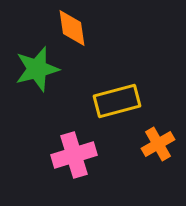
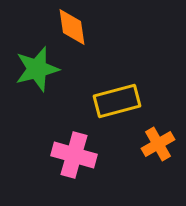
orange diamond: moved 1 px up
pink cross: rotated 33 degrees clockwise
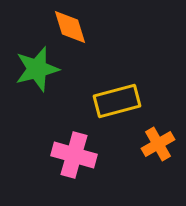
orange diamond: moved 2 px left; rotated 9 degrees counterclockwise
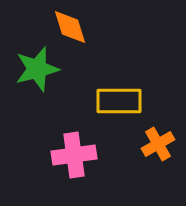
yellow rectangle: moved 2 px right; rotated 15 degrees clockwise
pink cross: rotated 24 degrees counterclockwise
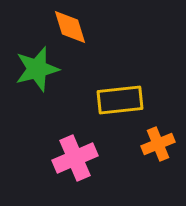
yellow rectangle: moved 1 px right, 1 px up; rotated 6 degrees counterclockwise
orange cross: rotated 8 degrees clockwise
pink cross: moved 1 px right, 3 px down; rotated 15 degrees counterclockwise
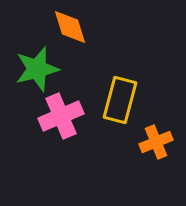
yellow rectangle: rotated 69 degrees counterclockwise
orange cross: moved 2 px left, 2 px up
pink cross: moved 14 px left, 42 px up
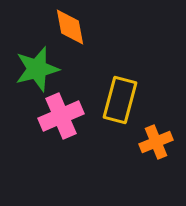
orange diamond: rotated 6 degrees clockwise
